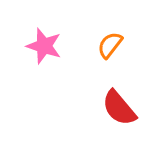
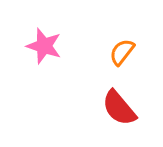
orange semicircle: moved 12 px right, 7 px down
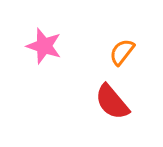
red semicircle: moved 7 px left, 6 px up
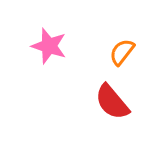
pink star: moved 5 px right
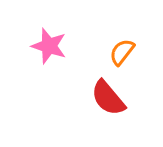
red semicircle: moved 4 px left, 4 px up
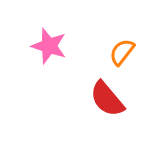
red semicircle: moved 1 px left, 1 px down
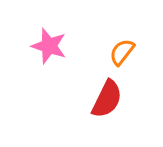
red semicircle: rotated 114 degrees counterclockwise
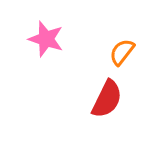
pink star: moved 3 px left, 7 px up
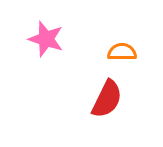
orange semicircle: rotated 52 degrees clockwise
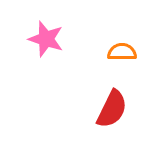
red semicircle: moved 5 px right, 10 px down
